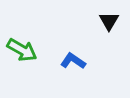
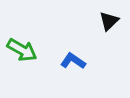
black triangle: rotated 15 degrees clockwise
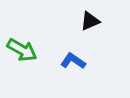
black triangle: moved 19 px left; rotated 20 degrees clockwise
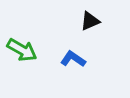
blue L-shape: moved 2 px up
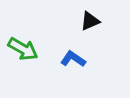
green arrow: moved 1 px right, 1 px up
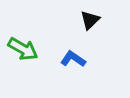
black triangle: moved 1 px up; rotated 20 degrees counterclockwise
